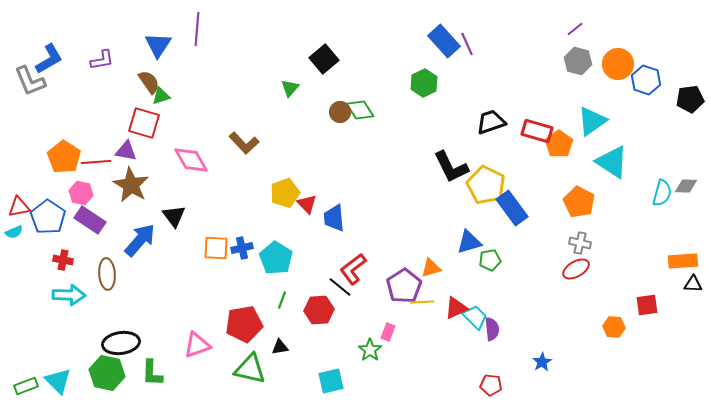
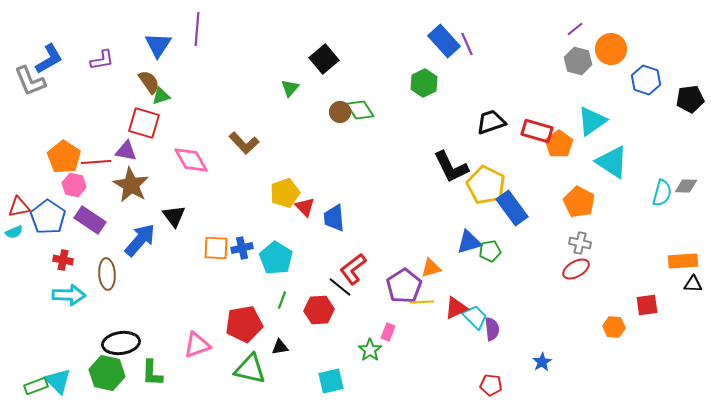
orange circle at (618, 64): moved 7 px left, 15 px up
pink hexagon at (81, 193): moved 7 px left, 8 px up
red triangle at (307, 204): moved 2 px left, 3 px down
green pentagon at (490, 260): moved 9 px up
green rectangle at (26, 386): moved 10 px right
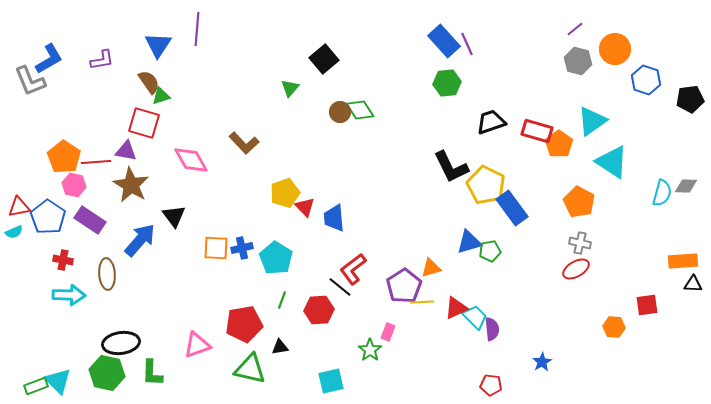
orange circle at (611, 49): moved 4 px right
green hexagon at (424, 83): moved 23 px right; rotated 20 degrees clockwise
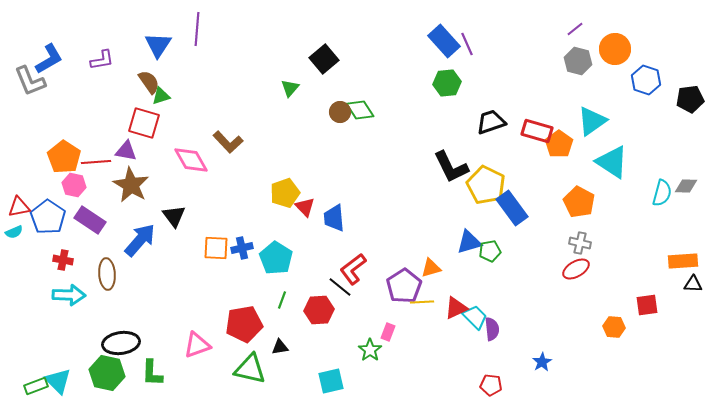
brown L-shape at (244, 143): moved 16 px left, 1 px up
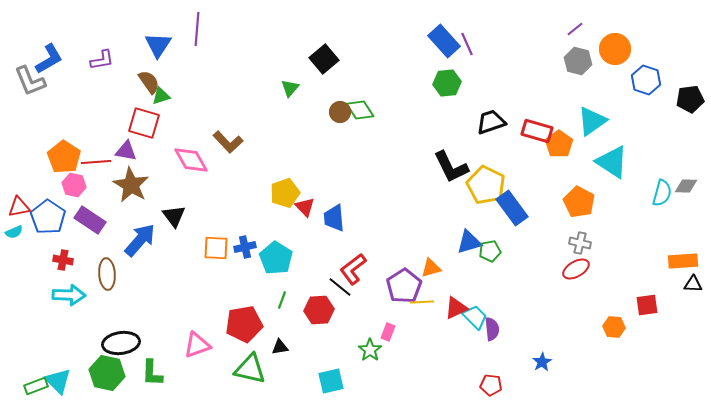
blue cross at (242, 248): moved 3 px right, 1 px up
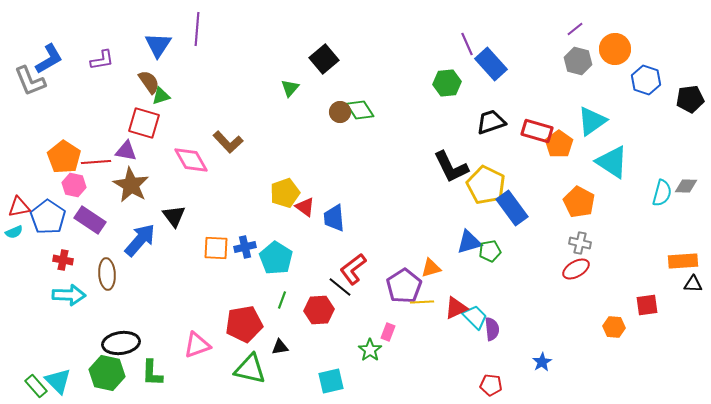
blue rectangle at (444, 41): moved 47 px right, 23 px down
red triangle at (305, 207): rotated 10 degrees counterclockwise
green rectangle at (36, 386): rotated 70 degrees clockwise
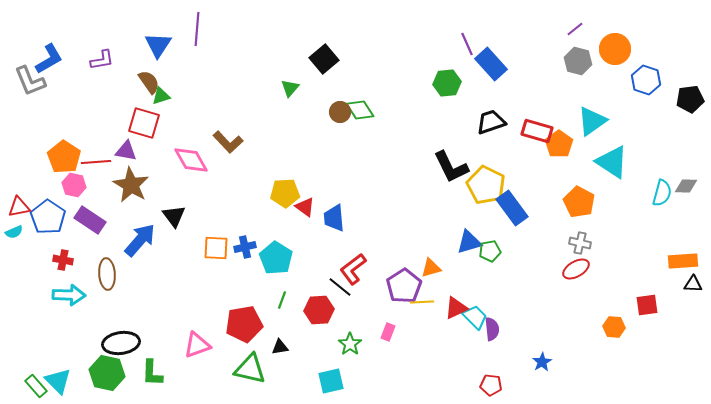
yellow pentagon at (285, 193): rotated 16 degrees clockwise
green star at (370, 350): moved 20 px left, 6 px up
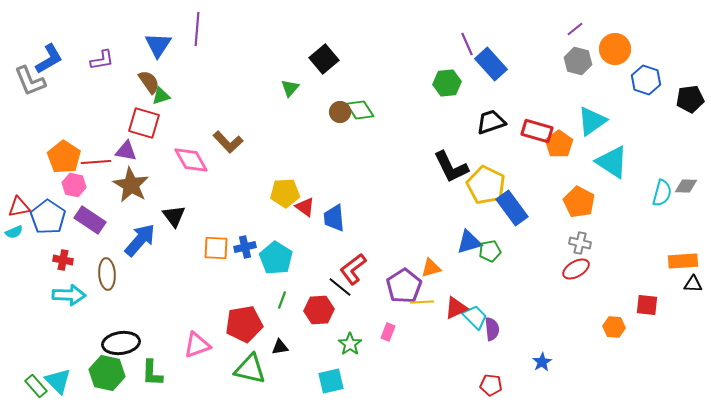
red square at (647, 305): rotated 15 degrees clockwise
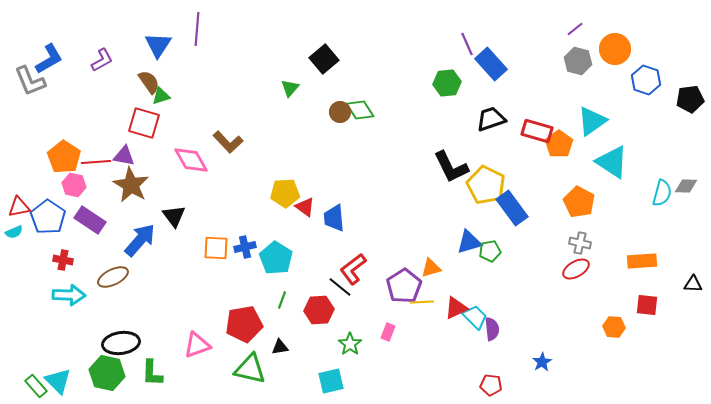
purple L-shape at (102, 60): rotated 20 degrees counterclockwise
black trapezoid at (491, 122): moved 3 px up
purple triangle at (126, 151): moved 2 px left, 5 px down
orange rectangle at (683, 261): moved 41 px left
brown ellipse at (107, 274): moved 6 px right, 3 px down; rotated 68 degrees clockwise
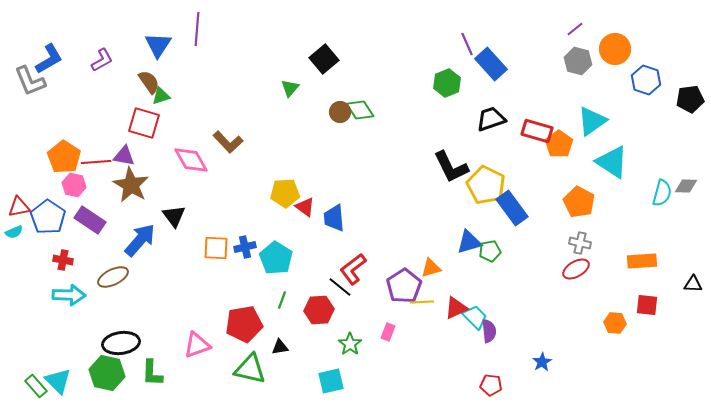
green hexagon at (447, 83): rotated 16 degrees counterclockwise
orange hexagon at (614, 327): moved 1 px right, 4 px up
purple semicircle at (492, 329): moved 3 px left, 2 px down
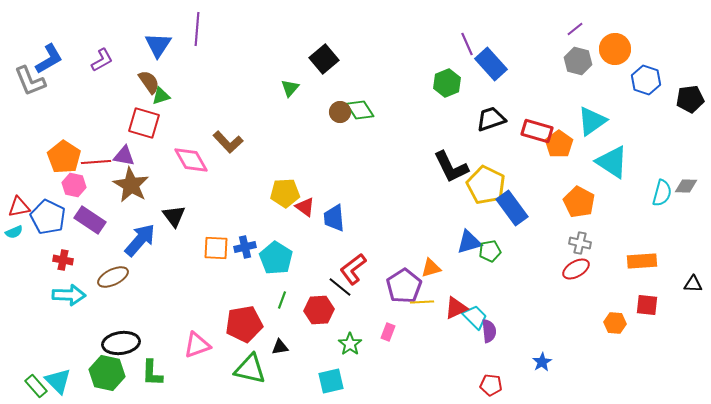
blue pentagon at (48, 217): rotated 8 degrees counterclockwise
